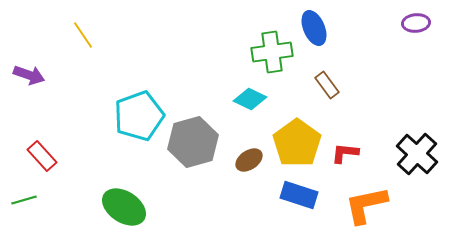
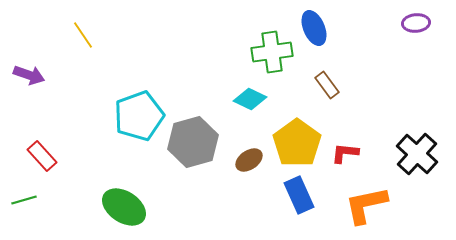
blue rectangle: rotated 48 degrees clockwise
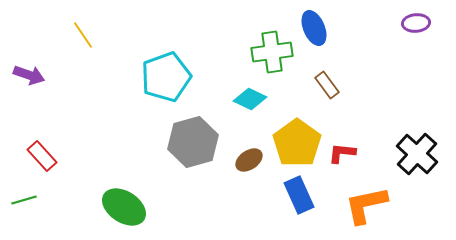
cyan pentagon: moved 27 px right, 39 px up
red L-shape: moved 3 px left
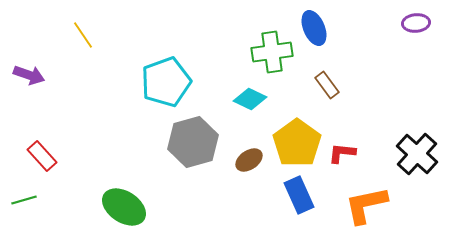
cyan pentagon: moved 5 px down
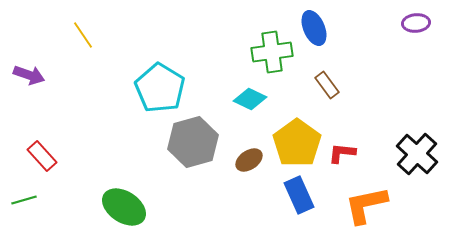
cyan pentagon: moved 6 px left, 6 px down; rotated 21 degrees counterclockwise
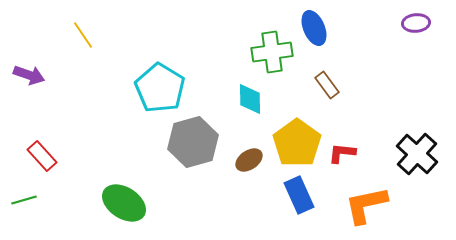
cyan diamond: rotated 64 degrees clockwise
green ellipse: moved 4 px up
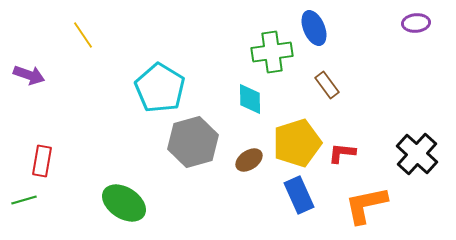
yellow pentagon: rotated 18 degrees clockwise
red rectangle: moved 5 px down; rotated 52 degrees clockwise
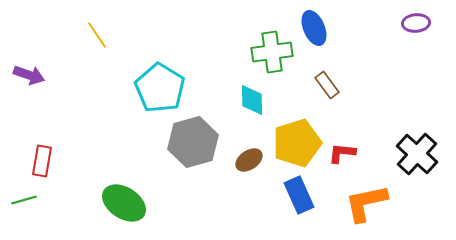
yellow line: moved 14 px right
cyan diamond: moved 2 px right, 1 px down
orange L-shape: moved 2 px up
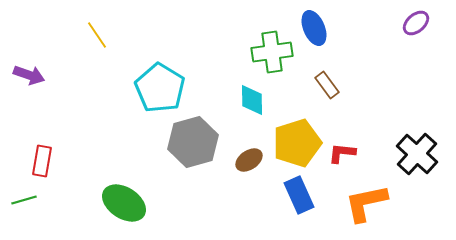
purple ellipse: rotated 36 degrees counterclockwise
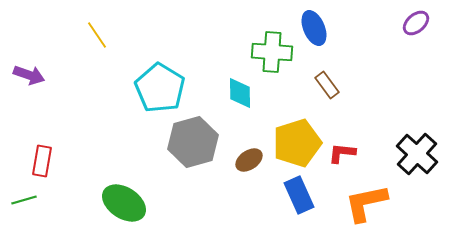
green cross: rotated 12 degrees clockwise
cyan diamond: moved 12 px left, 7 px up
